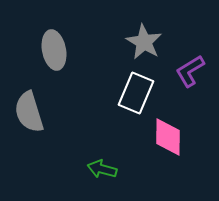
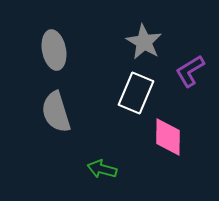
gray semicircle: moved 27 px right
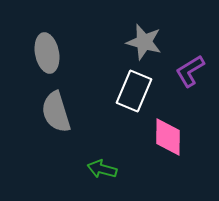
gray star: rotated 15 degrees counterclockwise
gray ellipse: moved 7 px left, 3 px down
white rectangle: moved 2 px left, 2 px up
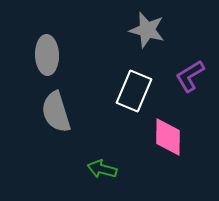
gray star: moved 3 px right, 12 px up
gray ellipse: moved 2 px down; rotated 9 degrees clockwise
purple L-shape: moved 5 px down
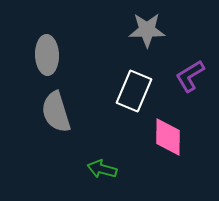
gray star: rotated 15 degrees counterclockwise
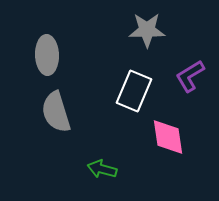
pink diamond: rotated 9 degrees counterclockwise
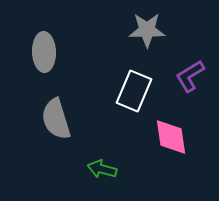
gray ellipse: moved 3 px left, 3 px up
gray semicircle: moved 7 px down
pink diamond: moved 3 px right
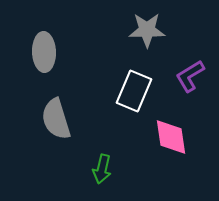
green arrow: rotated 92 degrees counterclockwise
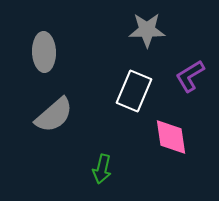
gray semicircle: moved 2 px left, 4 px up; rotated 114 degrees counterclockwise
